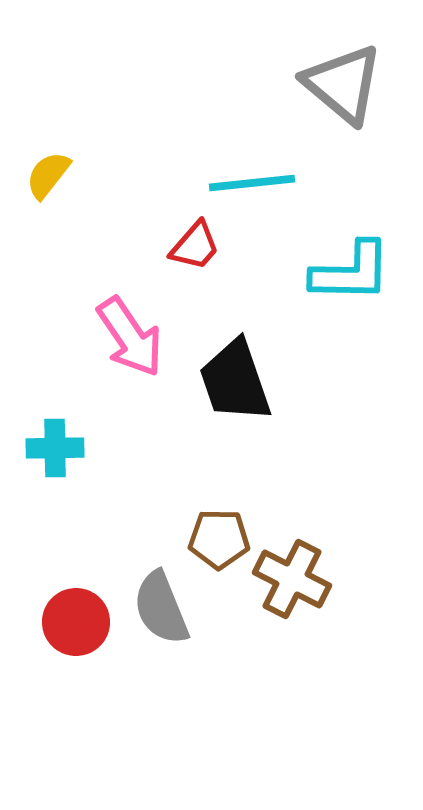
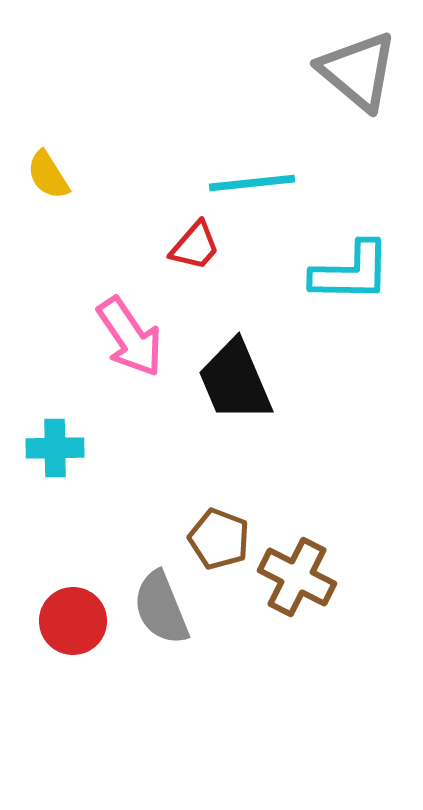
gray triangle: moved 15 px right, 13 px up
yellow semicircle: rotated 70 degrees counterclockwise
black trapezoid: rotated 4 degrees counterclockwise
brown pentagon: rotated 20 degrees clockwise
brown cross: moved 5 px right, 2 px up
red circle: moved 3 px left, 1 px up
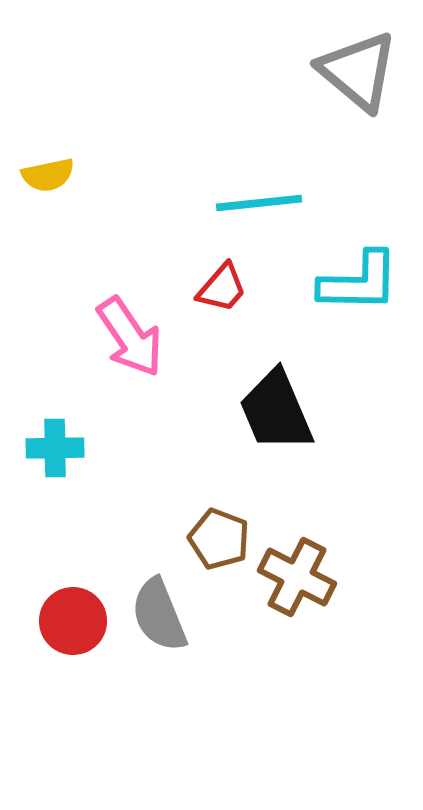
yellow semicircle: rotated 70 degrees counterclockwise
cyan line: moved 7 px right, 20 px down
red trapezoid: moved 27 px right, 42 px down
cyan L-shape: moved 8 px right, 10 px down
black trapezoid: moved 41 px right, 30 px down
gray semicircle: moved 2 px left, 7 px down
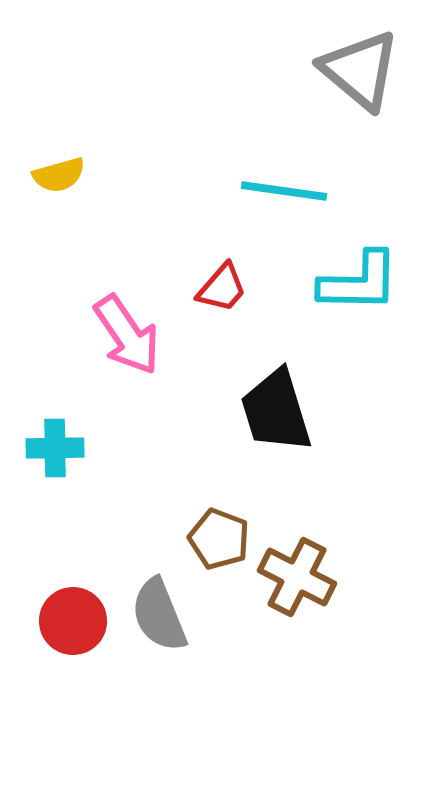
gray triangle: moved 2 px right, 1 px up
yellow semicircle: moved 11 px right; rotated 4 degrees counterclockwise
cyan line: moved 25 px right, 12 px up; rotated 14 degrees clockwise
pink arrow: moved 3 px left, 2 px up
black trapezoid: rotated 6 degrees clockwise
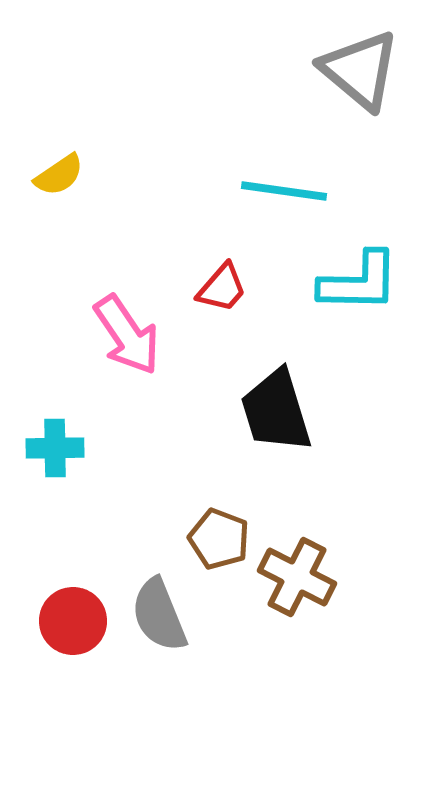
yellow semicircle: rotated 18 degrees counterclockwise
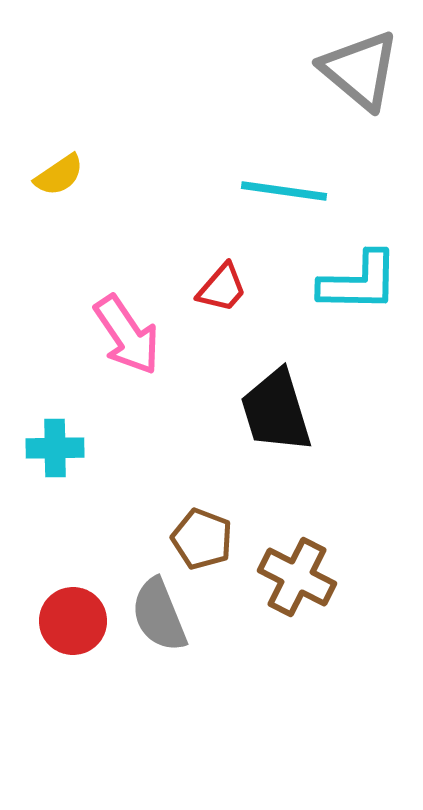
brown pentagon: moved 17 px left
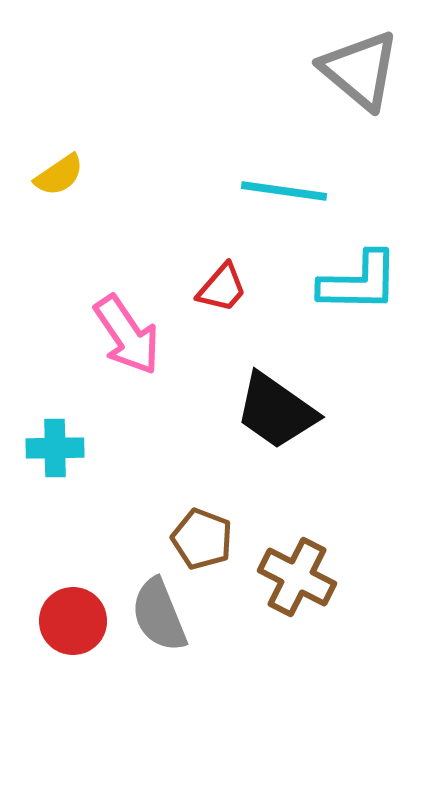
black trapezoid: rotated 38 degrees counterclockwise
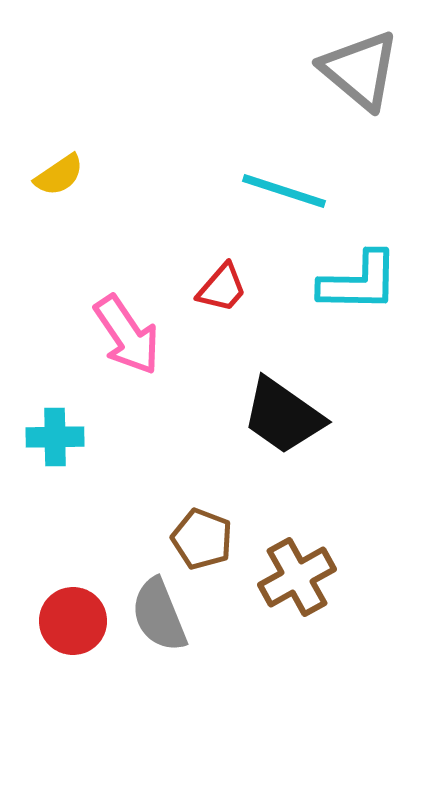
cyan line: rotated 10 degrees clockwise
black trapezoid: moved 7 px right, 5 px down
cyan cross: moved 11 px up
brown cross: rotated 34 degrees clockwise
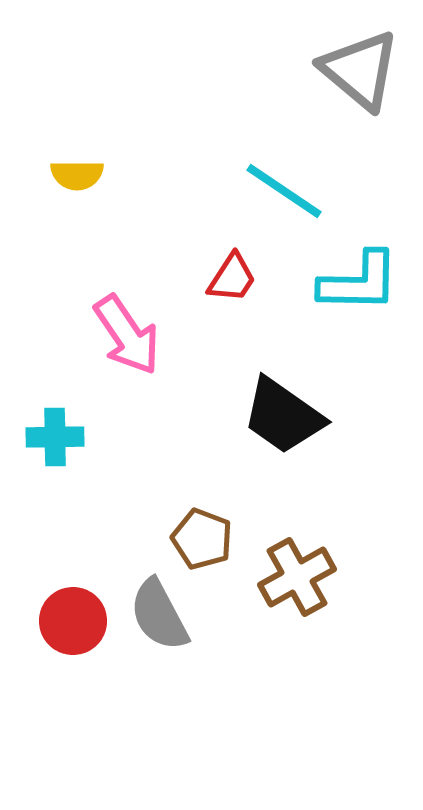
yellow semicircle: moved 18 px right; rotated 34 degrees clockwise
cyan line: rotated 16 degrees clockwise
red trapezoid: moved 10 px right, 10 px up; rotated 8 degrees counterclockwise
gray semicircle: rotated 6 degrees counterclockwise
